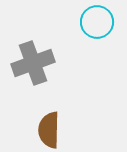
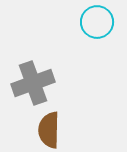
gray cross: moved 20 px down
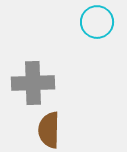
gray cross: rotated 18 degrees clockwise
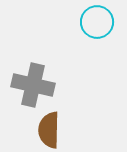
gray cross: moved 2 px down; rotated 15 degrees clockwise
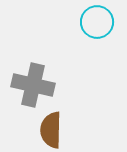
brown semicircle: moved 2 px right
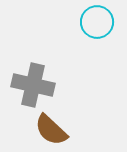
brown semicircle: rotated 48 degrees counterclockwise
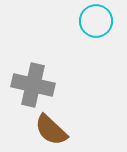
cyan circle: moved 1 px left, 1 px up
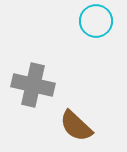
brown semicircle: moved 25 px right, 4 px up
